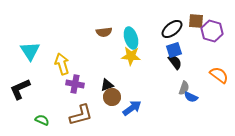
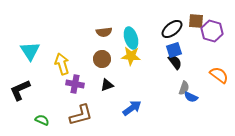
black L-shape: moved 1 px down
brown circle: moved 10 px left, 38 px up
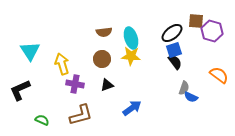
black ellipse: moved 4 px down
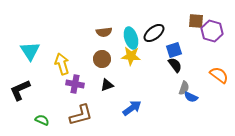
black ellipse: moved 18 px left
black semicircle: moved 3 px down
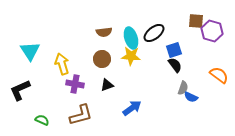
gray semicircle: moved 1 px left
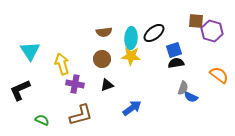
cyan ellipse: rotated 20 degrees clockwise
black semicircle: moved 1 px right, 2 px up; rotated 63 degrees counterclockwise
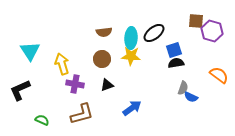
brown L-shape: moved 1 px right, 1 px up
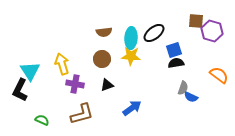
cyan triangle: moved 20 px down
black L-shape: rotated 40 degrees counterclockwise
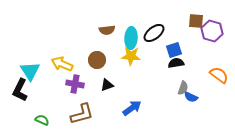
brown semicircle: moved 3 px right, 2 px up
brown circle: moved 5 px left, 1 px down
yellow arrow: rotated 50 degrees counterclockwise
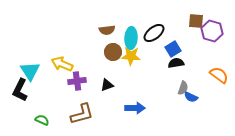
blue square: moved 1 px left, 1 px up; rotated 14 degrees counterclockwise
brown circle: moved 16 px right, 8 px up
purple cross: moved 2 px right, 3 px up; rotated 18 degrees counterclockwise
blue arrow: moved 3 px right; rotated 36 degrees clockwise
